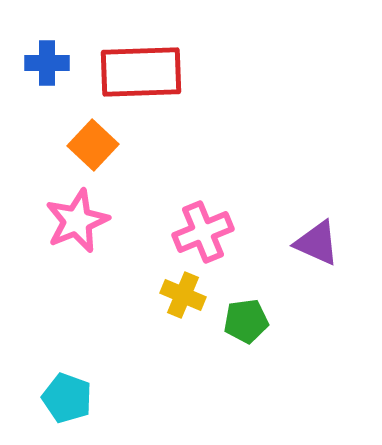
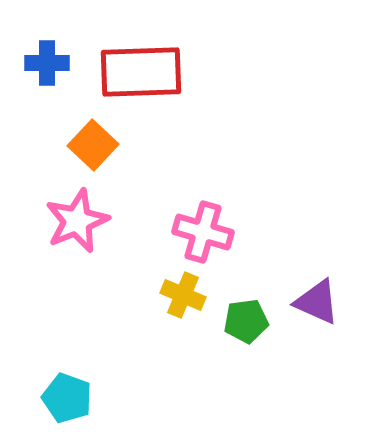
pink cross: rotated 38 degrees clockwise
purple triangle: moved 59 px down
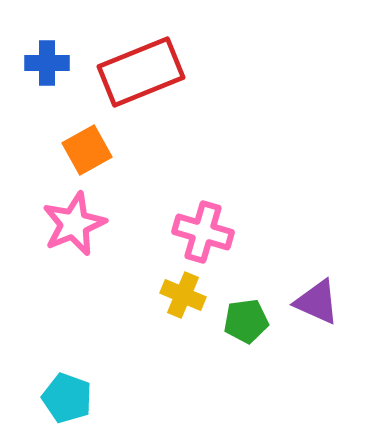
red rectangle: rotated 20 degrees counterclockwise
orange square: moved 6 px left, 5 px down; rotated 18 degrees clockwise
pink star: moved 3 px left, 3 px down
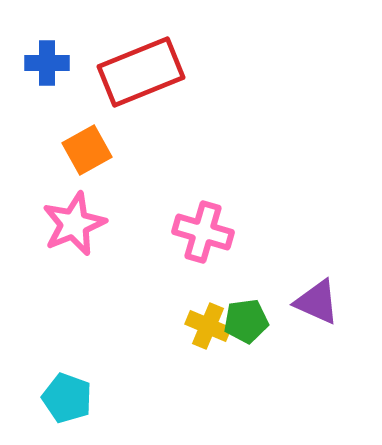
yellow cross: moved 25 px right, 31 px down
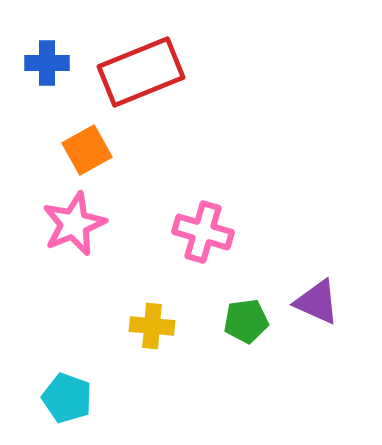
yellow cross: moved 56 px left; rotated 18 degrees counterclockwise
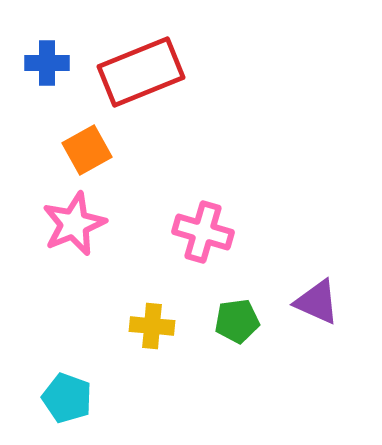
green pentagon: moved 9 px left
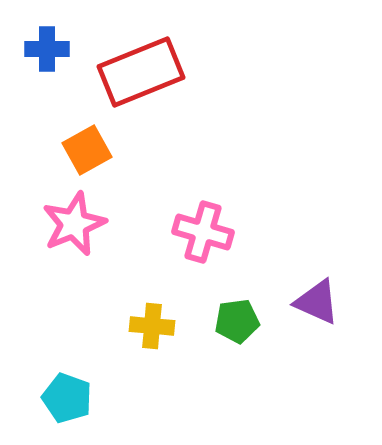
blue cross: moved 14 px up
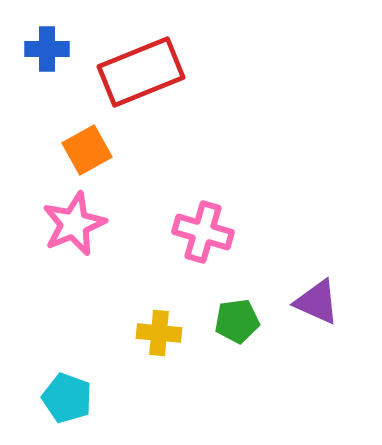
yellow cross: moved 7 px right, 7 px down
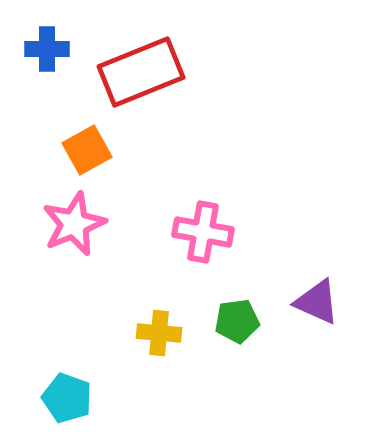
pink cross: rotated 6 degrees counterclockwise
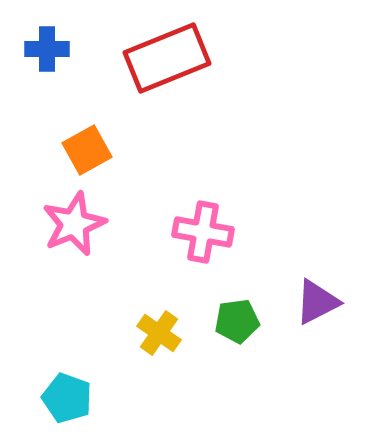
red rectangle: moved 26 px right, 14 px up
purple triangle: rotated 51 degrees counterclockwise
yellow cross: rotated 30 degrees clockwise
